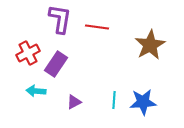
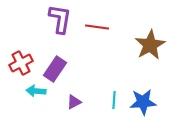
red cross: moved 7 px left, 10 px down
purple rectangle: moved 1 px left, 5 px down
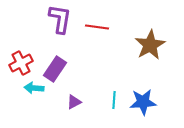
cyan arrow: moved 2 px left, 3 px up
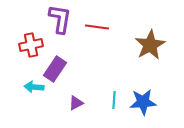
red cross: moved 10 px right, 18 px up; rotated 15 degrees clockwise
cyan arrow: moved 1 px up
purple triangle: moved 2 px right, 1 px down
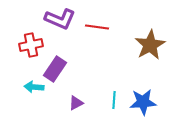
purple L-shape: rotated 104 degrees clockwise
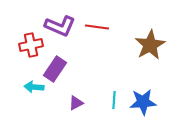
purple L-shape: moved 7 px down
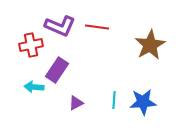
purple rectangle: moved 2 px right, 1 px down
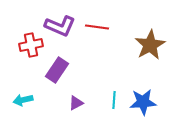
cyan arrow: moved 11 px left, 13 px down; rotated 18 degrees counterclockwise
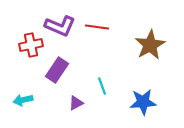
cyan line: moved 12 px left, 14 px up; rotated 24 degrees counterclockwise
